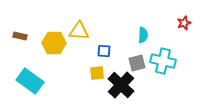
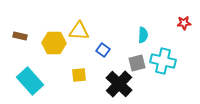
red star: rotated 16 degrees clockwise
blue square: moved 1 px left, 1 px up; rotated 32 degrees clockwise
yellow square: moved 18 px left, 2 px down
cyan rectangle: rotated 12 degrees clockwise
black cross: moved 2 px left, 1 px up
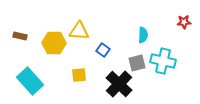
red star: moved 1 px up
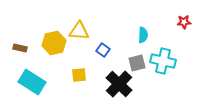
brown rectangle: moved 12 px down
yellow hexagon: rotated 15 degrees counterclockwise
cyan rectangle: moved 2 px right, 1 px down; rotated 16 degrees counterclockwise
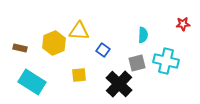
red star: moved 1 px left, 2 px down
yellow hexagon: rotated 10 degrees counterclockwise
cyan cross: moved 3 px right
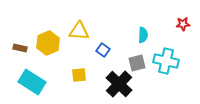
yellow hexagon: moved 6 px left
